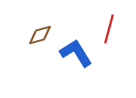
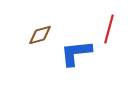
blue L-shape: rotated 64 degrees counterclockwise
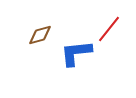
red line: rotated 24 degrees clockwise
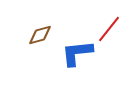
blue L-shape: moved 1 px right
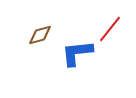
red line: moved 1 px right
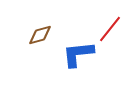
blue L-shape: moved 1 px right, 1 px down
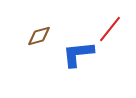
brown diamond: moved 1 px left, 1 px down
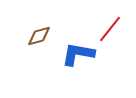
blue L-shape: rotated 16 degrees clockwise
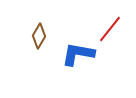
brown diamond: rotated 45 degrees counterclockwise
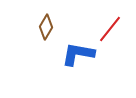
brown diamond: moved 7 px right, 9 px up
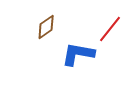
brown diamond: rotated 25 degrees clockwise
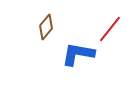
brown diamond: rotated 15 degrees counterclockwise
